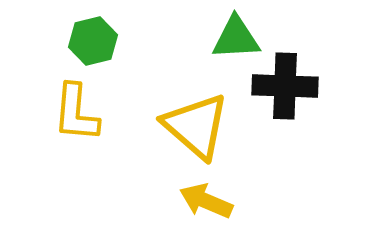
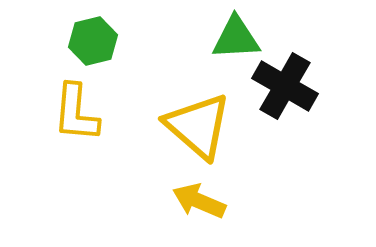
black cross: rotated 28 degrees clockwise
yellow triangle: moved 2 px right
yellow arrow: moved 7 px left
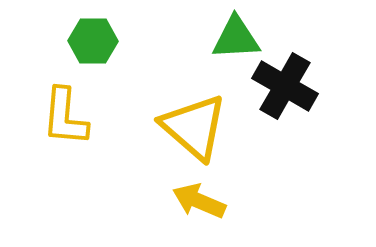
green hexagon: rotated 15 degrees clockwise
yellow L-shape: moved 11 px left, 4 px down
yellow triangle: moved 4 px left, 1 px down
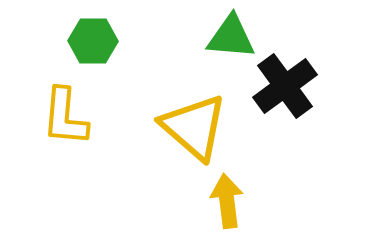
green triangle: moved 5 px left, 1 px up; rotated 8 degrees clockwise
black cross: rotated 24 degrees clockwise
yellow arrow: moved 28 px right; rotated 60 degrees clockwise
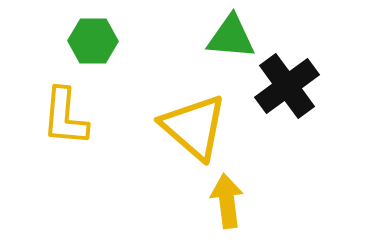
black cross: moved 2 px right
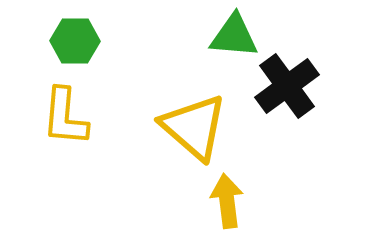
green triangle: moved 3 px right, 1 px up
green hexagon: moved 18 px left
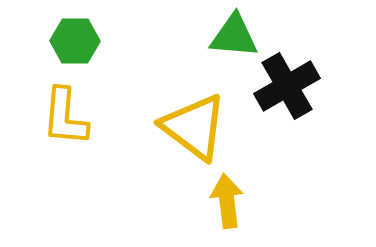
black cross: rotated 6 degrees clockwise
yellow triangle: rotated 4 degrees counterclockwise
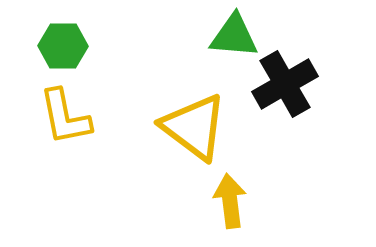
green hexagon: moved 12 px left, 5 px down
black cross: moved 2 px left, 2 px up
yellow L-shape: rotated 16 degrees counterclockwise
yellow arrow: moved 3 px right
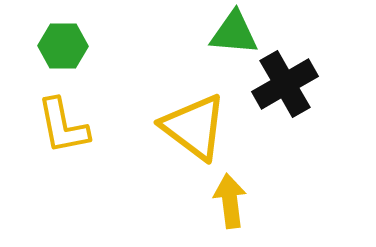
green triangle: moved 3 px up
yellow L-shape: moved 2 px left, 9 px down
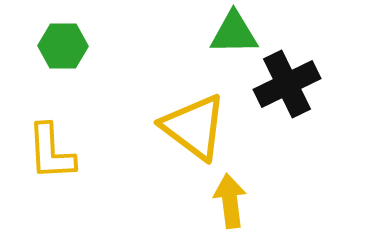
green triangle: rotated 6 degrees counterclockwise
black cross: moved 2 px right; rotated 4 degrees clockwise
yellow L-shape: moved 12 px left, 26 px down; rotated 8 degrees clockwise
